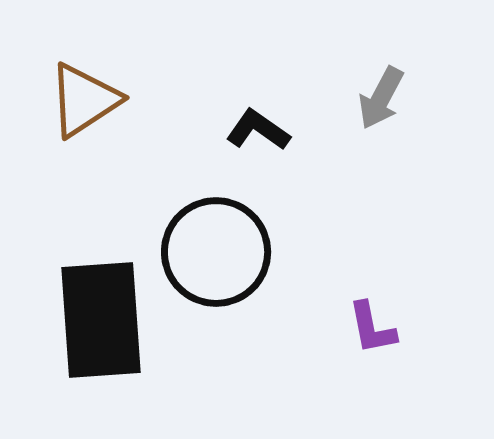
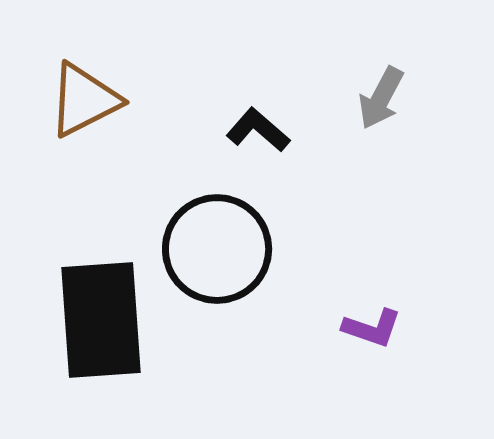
brown triangle: rotated 6 degrees clockwise
black L-shape: rotated 6 degrees clockwise
black circle: moved 1 px right, 3 px up
purple L-shape: rotated 60 degrees counterclockwise
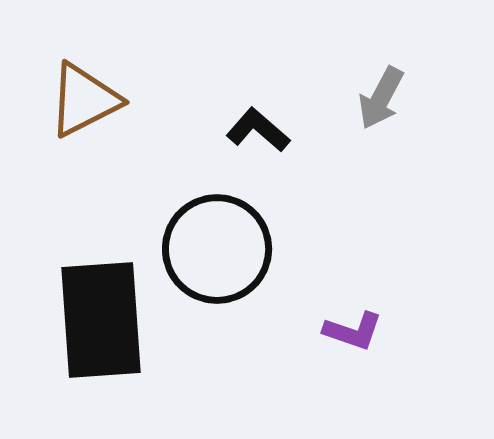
purple L-shape: moved 19 px left, 3 px down
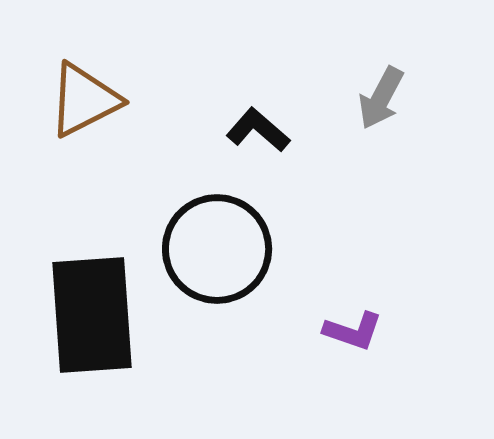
black rectangle: moved 9 px left, 5 px up
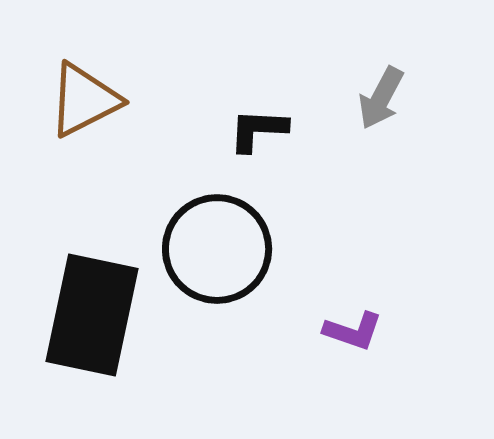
black L-shape: rotated 38 degrees counterclockwise
black rectangle: rotated 16 degrees clockwise
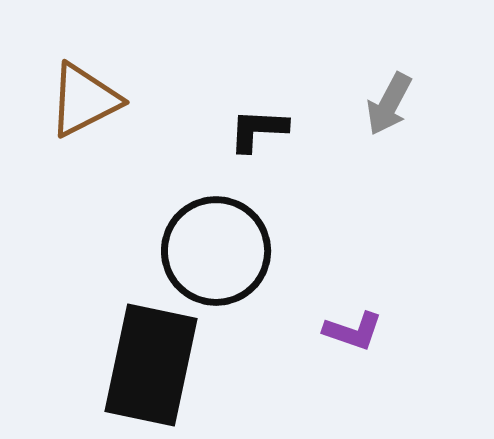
gray arrow: moved 8 px right, 6 px down
black circle: moved 1 px left, 2 px down
black rectangle: moved 59 px right, 50 px down
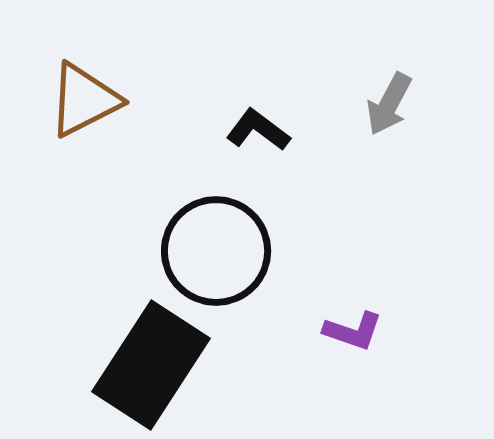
black L-shape: rotated 34 degrees clockwise
black rectangle: rotated 21 degrees clockwise
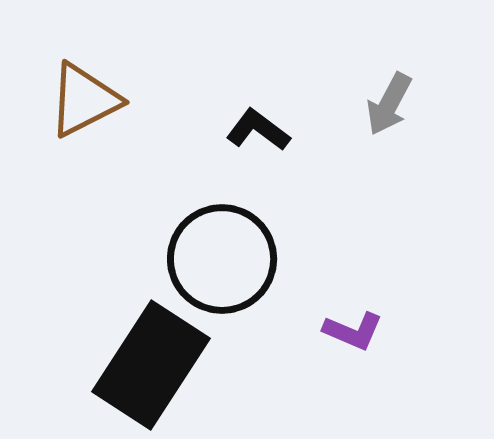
black circle: moved 6 px right, 8 px down
purple L-shape: rotated 4 degrees clockwise
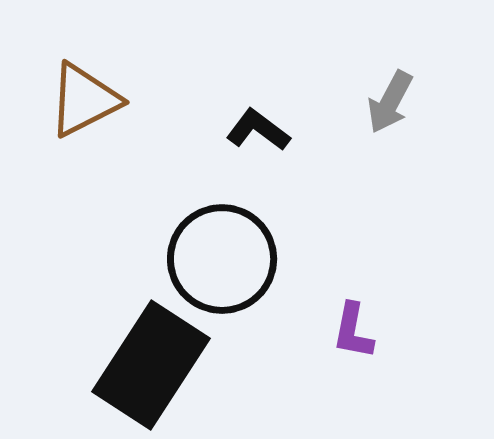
gray arrow: moved 1 px right, 2 px up
purple L-shape: rotated 78 degrees clockwise
